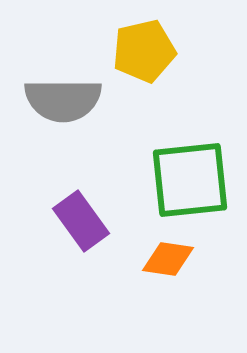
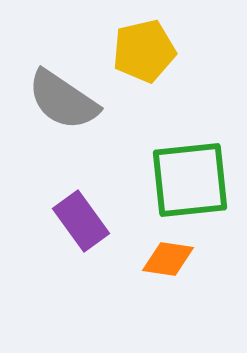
gray semicircle: rotated 34 degrees clockwise
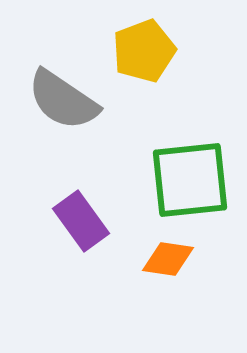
yellow pentagon: rotated 8 degrees counterclockwise
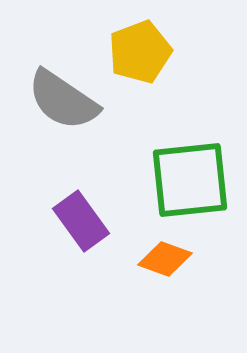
yellow pentagon: moved 4 px left, 1 px down
orange diamond: moved 3 px left; rotated 12 degrees clockwise
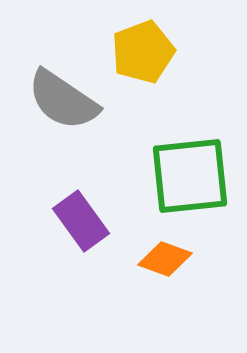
yellow pentagon: moved 3 px right
green square: moved 4 px up
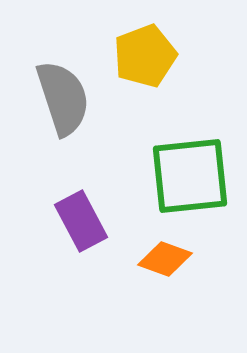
yellow pentagon: moved 2 px right, 4 px down
gray semicircle: moved 2 px up; rotated 142 degrees counterclockwise
purple rectangle: rotated 8 degrees clockwise
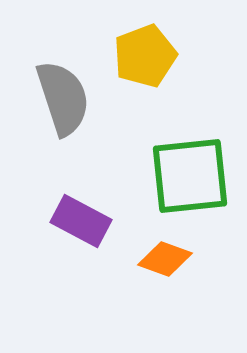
purple rectangle: rotated 34 degrees counterclockwise
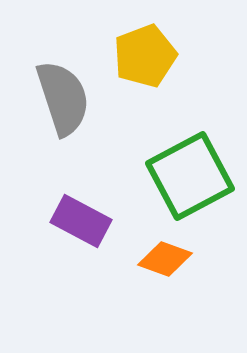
green square: rotated 22 degrees counterclockwise
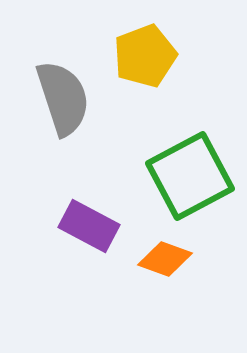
purple rectangle: moved 8 px right, 5 px down
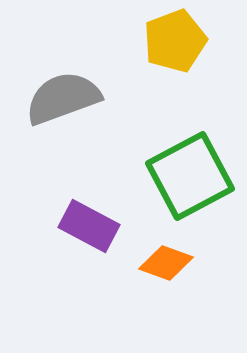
yellow pentagon: moved 30 px right, 15 px up
gray semicircle: rotated 92 degrees counterclockwise
orange diamond: moved 1 px right, 4 px down
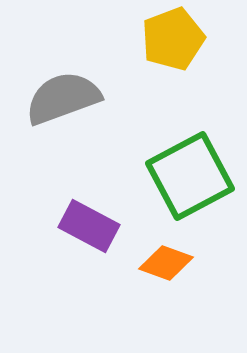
yellow pentagon: moved 2 px left, 2 px up
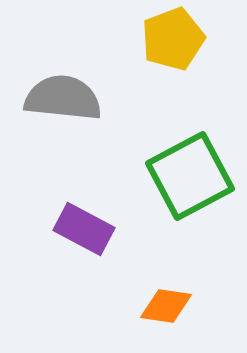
gray semicircle: rotated 26 degrees clockwise
purple rectangle: moved 5 px left, 3 px down
orange diamond: moved 43 px down; rotated 12 degrees counterclockwise
